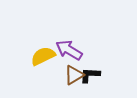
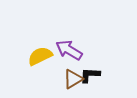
yellow semicircle: moved 3 px left
brown triangle: moved 1 px left, 4 px down
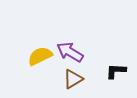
purple arrow: moved 1 px right, 2 px down
black L-shape: moved 26 px right, 4 px up
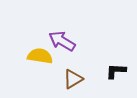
purple arrow: moved 8 px left, 11 px up
yellow semicircle: rotated 35 degrees clockwise
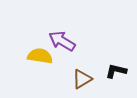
black L-shape: rotated 10 degrees clockwise
brown triangle: moved 9 px right
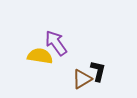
purple arrow: moved 6 px left, 2 px down; rotated 24 degrees clockwise
black L-shape: moved 18 px left; rotated 90 degrees clockwise
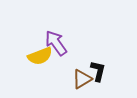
yellow semicircle: rotated 150 degrees clockwise
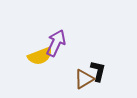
purple arrow: rotated 60 degrees clockwise
brown triangle: moved 2 px right
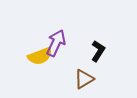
black L-shape: moved 20 px up; rotated 20 degrees clockwise
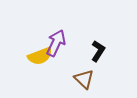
brown triangle: rotated 45 degrees counterclockwise
